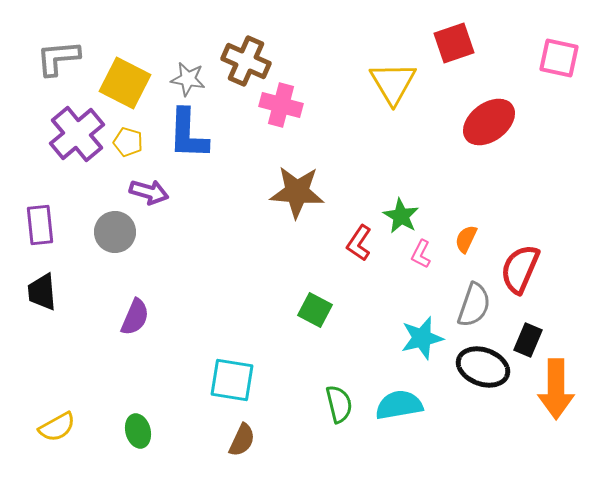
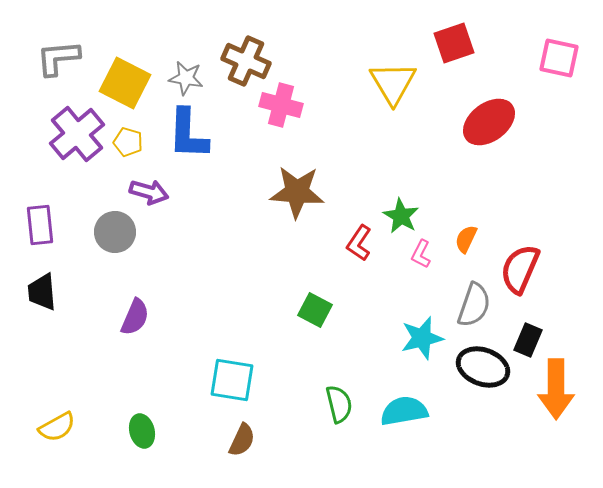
gray star: moved 2 px left, 1 px up
cyan semicircle: moved 5 px right, 6 px down
green ellipse: moved 4 px right
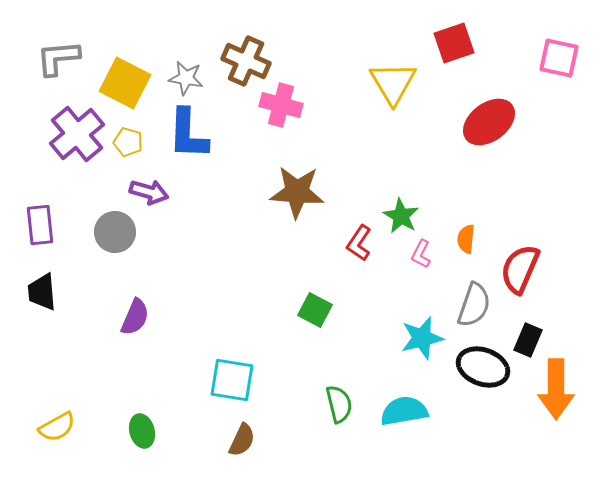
orange semicircle: rotated 20 degrees counterclockwise
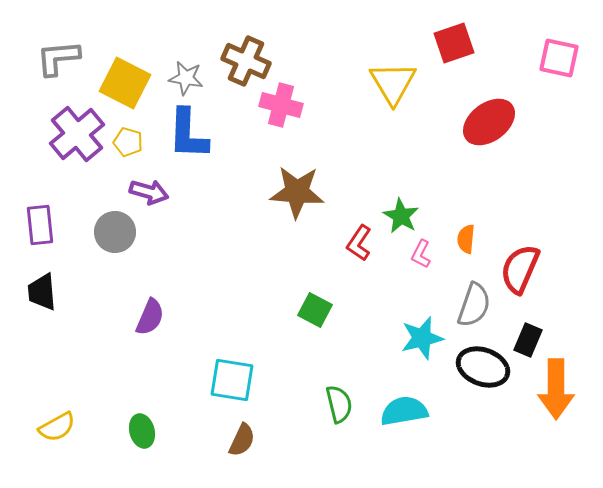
purple semicircle: moved 15 px right
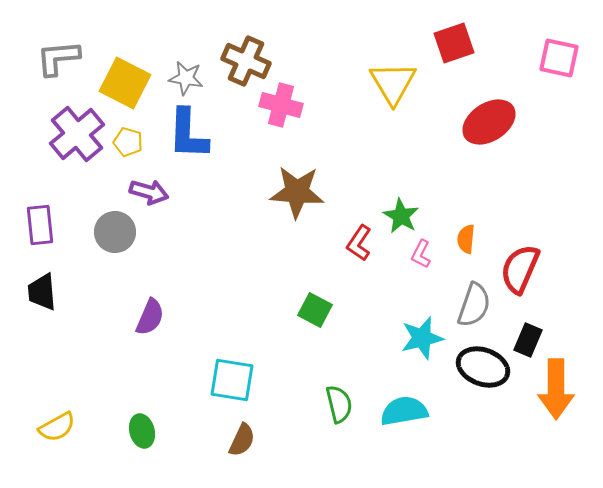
red ellipse: rotated 4 degrees clockwise
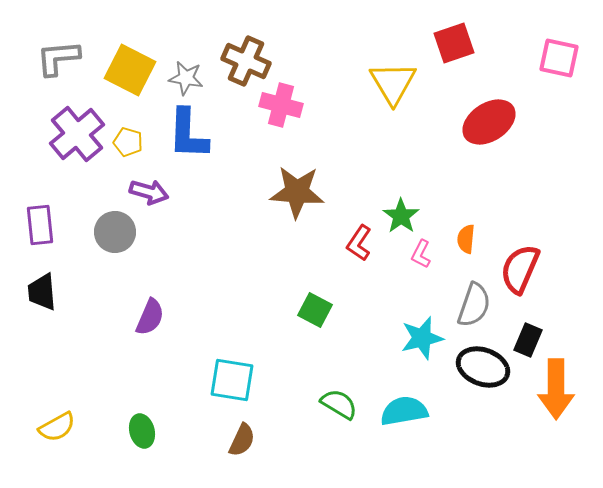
yellow square: moved 5 px right, 13 px up
green star: rotated 6 degrees clockwise
green semicircle: rotated 45 degrees counterclockwise
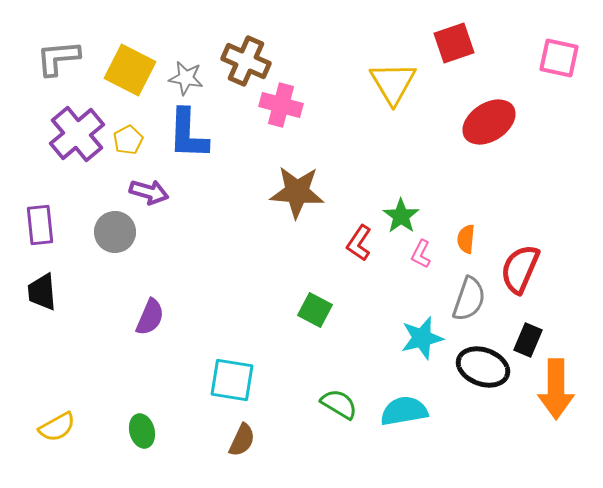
yellow pentagon: moved 2 px up; rotated 28 degrees clockwise
gray semicircle: moved 5 px left, 6 px up
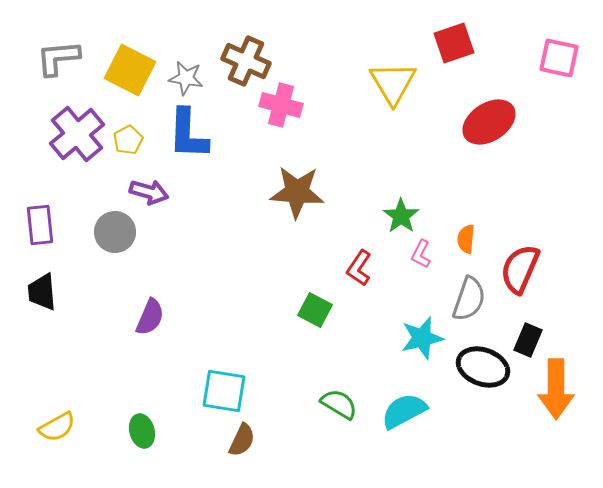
red L-shape: moved 25 px down
cyan square: moved 8 px left, 11 px down
cyan semicircle: rotated 18 degrees counterclockwise
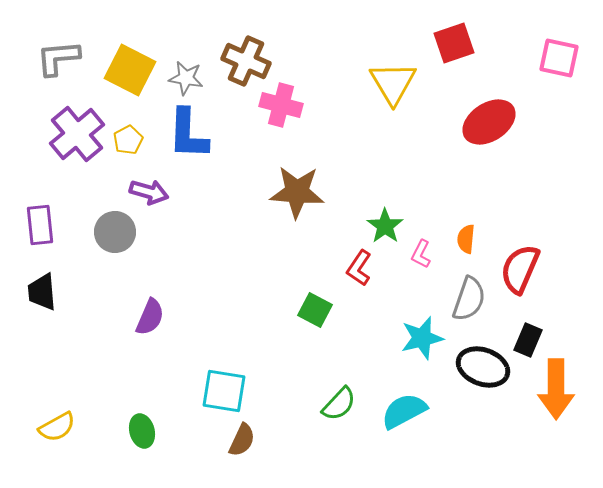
green star: moved 16 px left, 10 px down
green semicircle: rotated 102 degrees clockwise
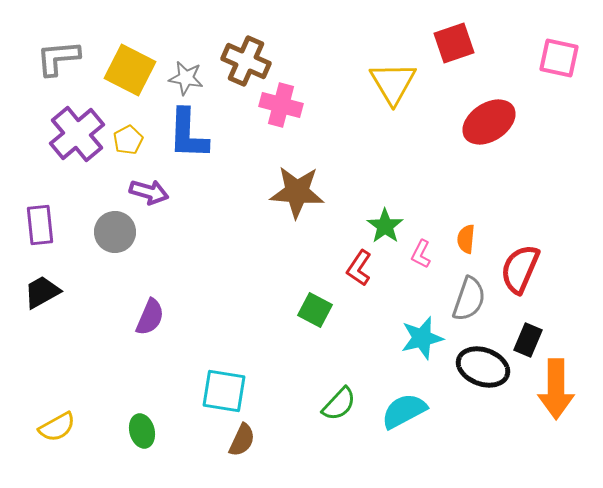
black trapezoid: rotated 66 degrees clockwise
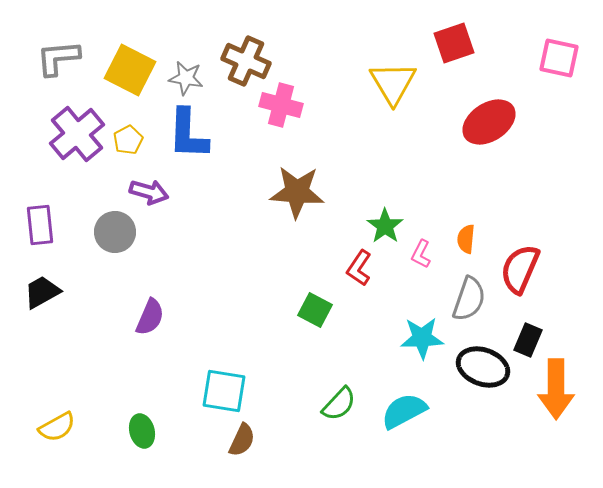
cyan star: rotated 12 degrees clockwise
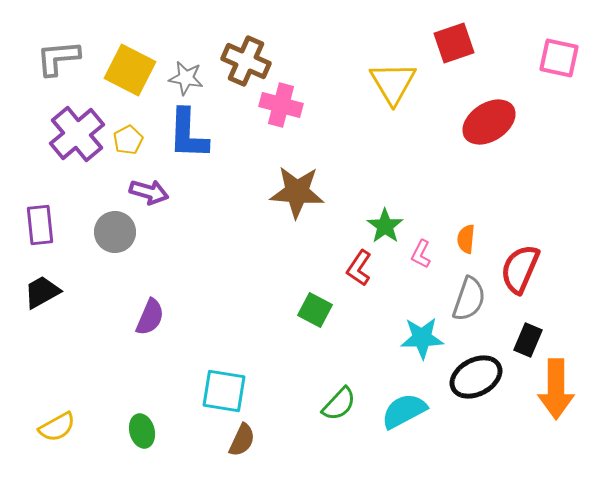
black ellipse: moved 7 px left, 10 px down; rotated 48 degrees counterclockwise
